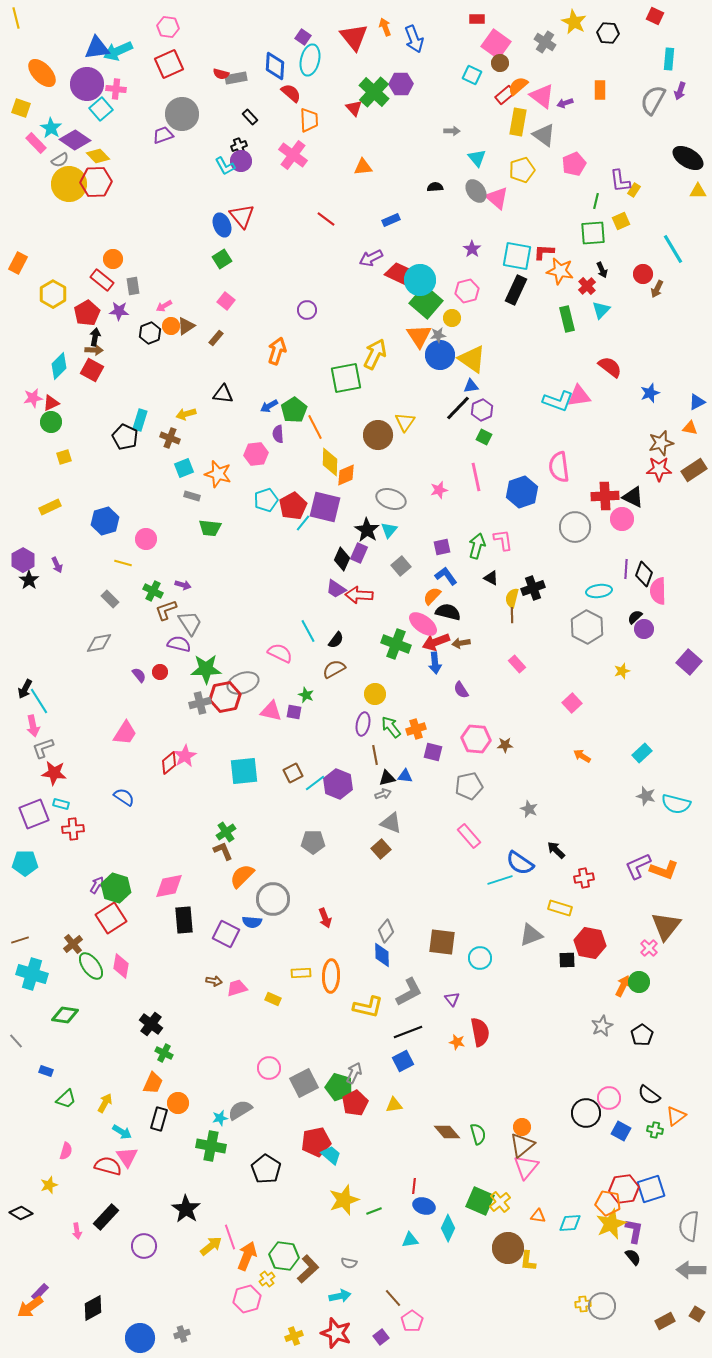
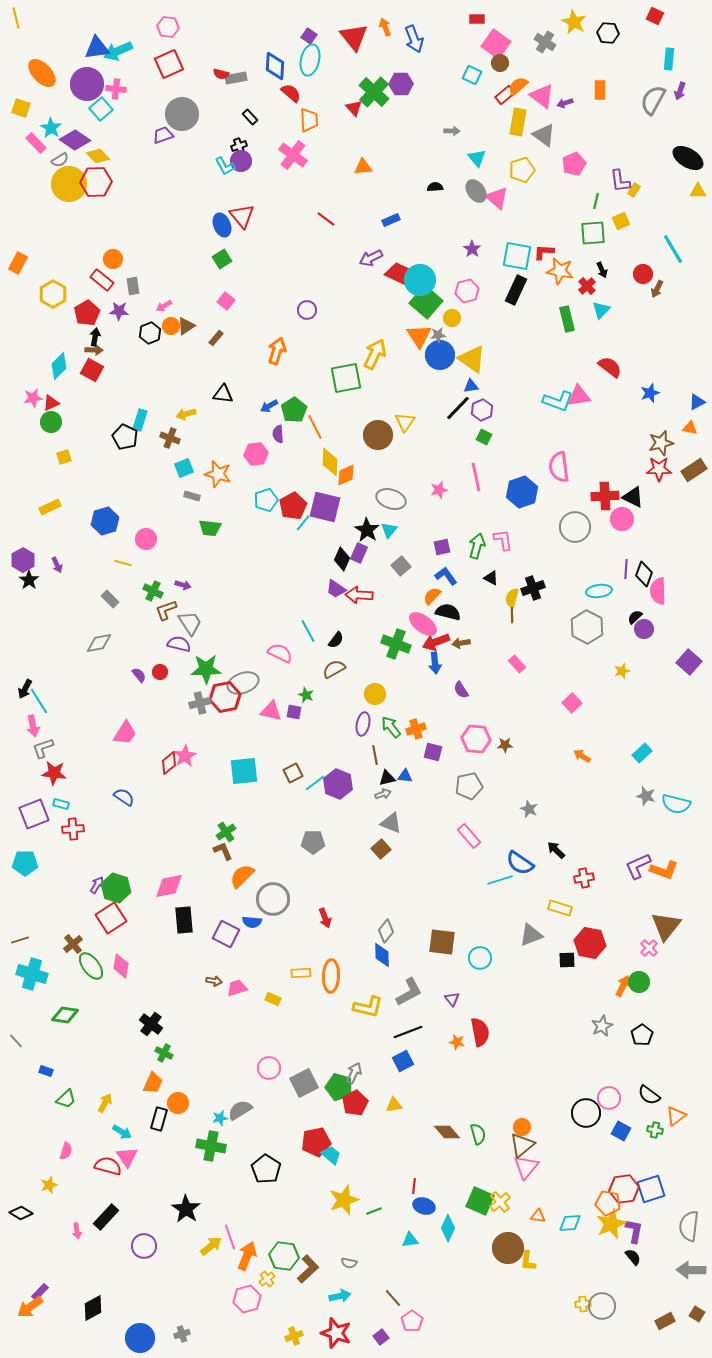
purple square at (303, 37): moved 6 px right, 1 px up
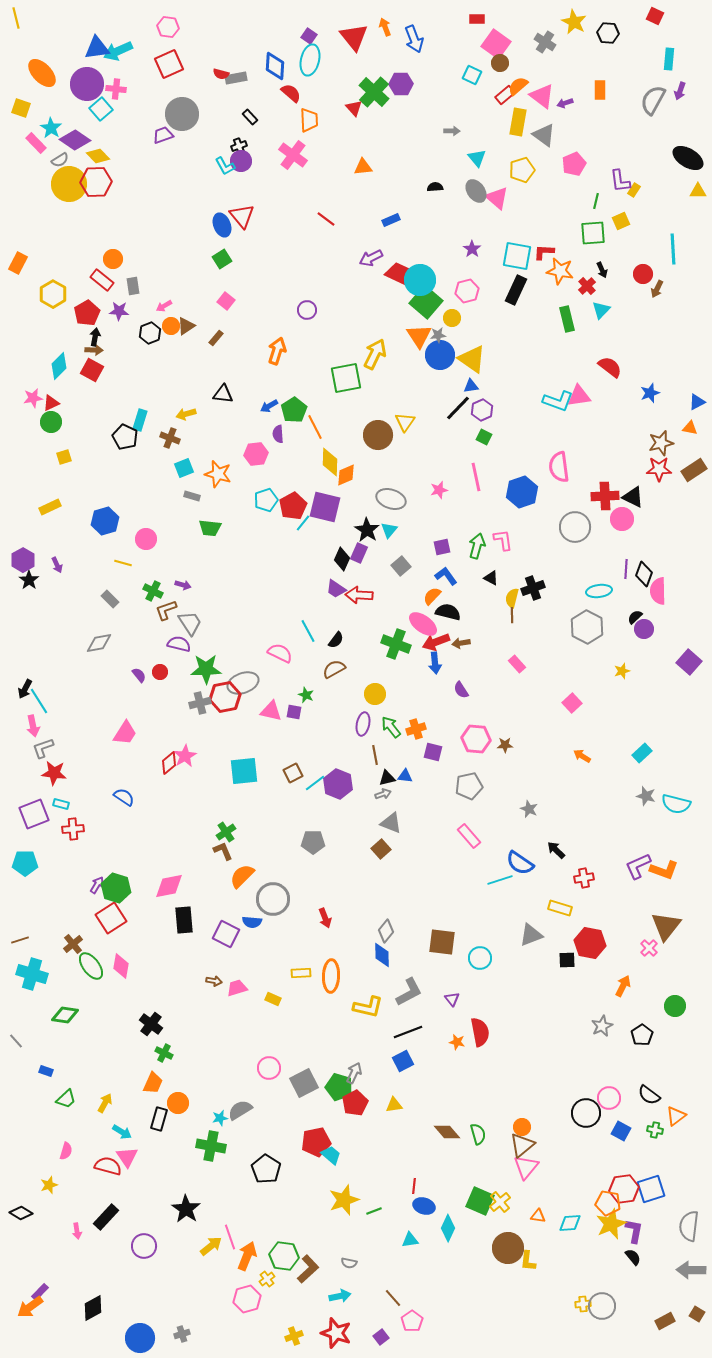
cyan line at (673, 249): rotated 28 degrees clockwise
green circle at (639, 982): moved 36 px right, 24 px down
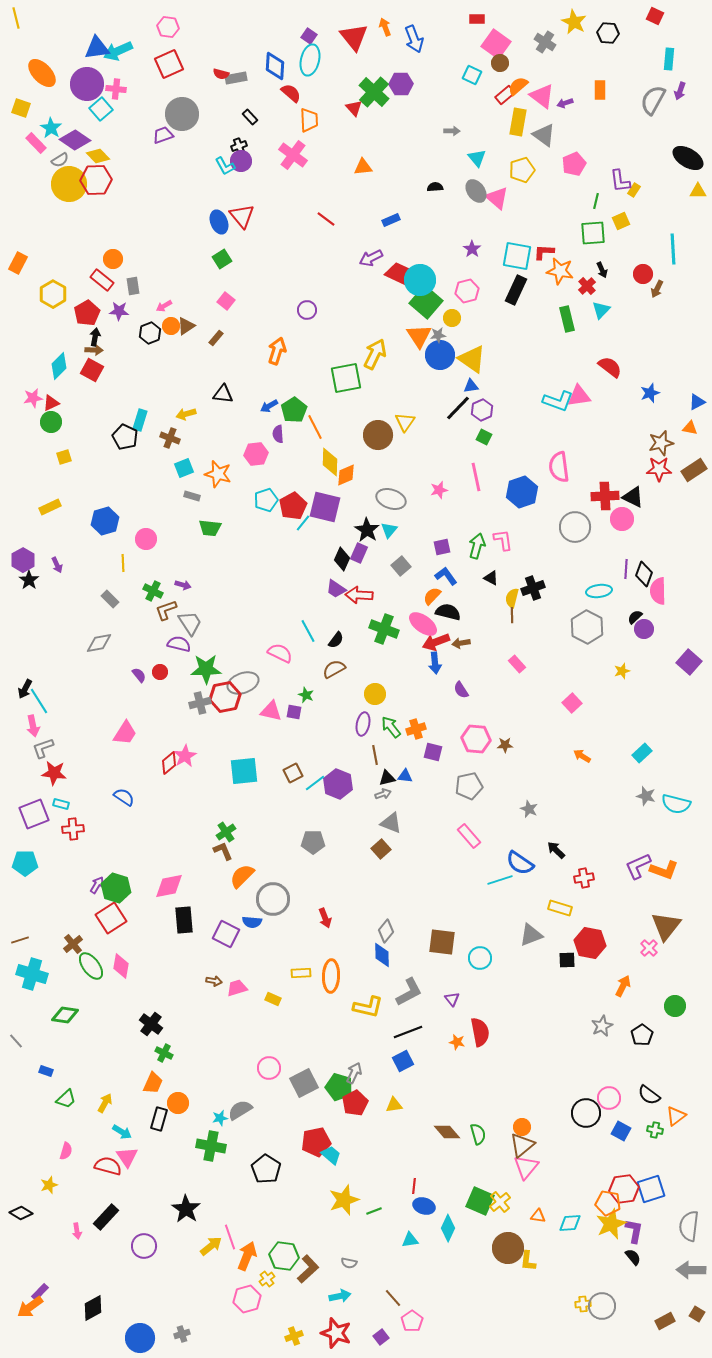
red hexagon at (96, 182): moved 2 px up
blue ellipse at (222, 225): moved 3 px left, 3 px up
yellow line at (123, 563): rotated 72 degrees clockwise
green cross at (396, 644): moved 12 px left, 15 px up
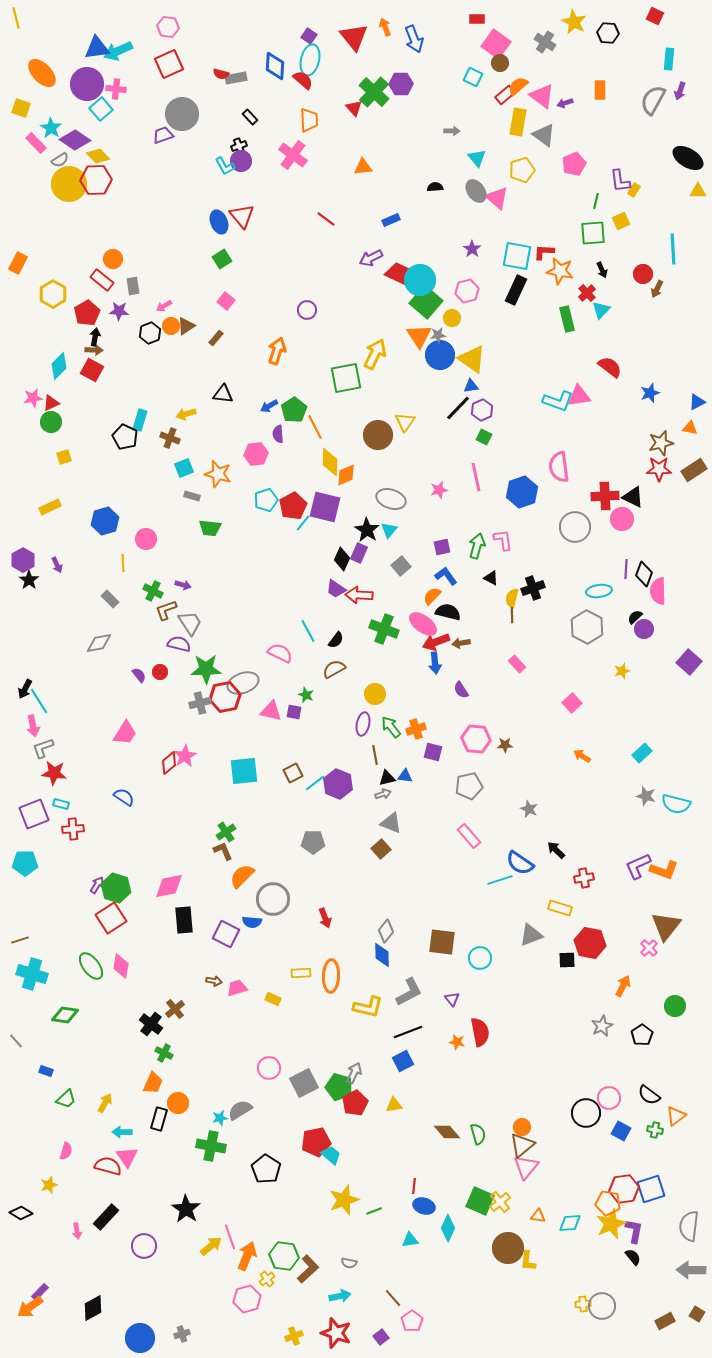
cyan square at (472, 75): moved 1 px right, 2 px down
red semicircle at (291, 93): moved 12 px right, 13 px up
red cross at (587, 286): moved 7 px down
brown cross at (73, 944): moved 102 px right, 65 px down
cyan arrow at (122, 1132): rotated 150 degrees clockwise
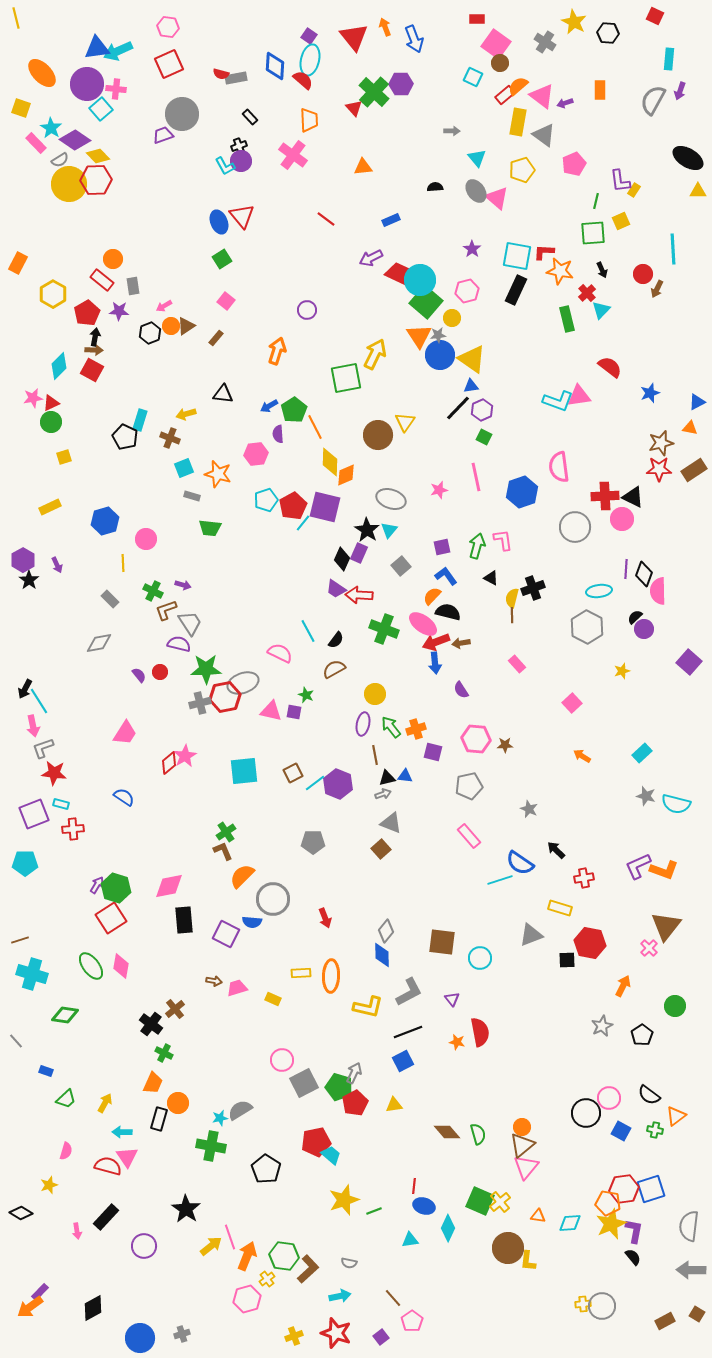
pink circle at (269, 1068): moved 13 px right, 8 px up
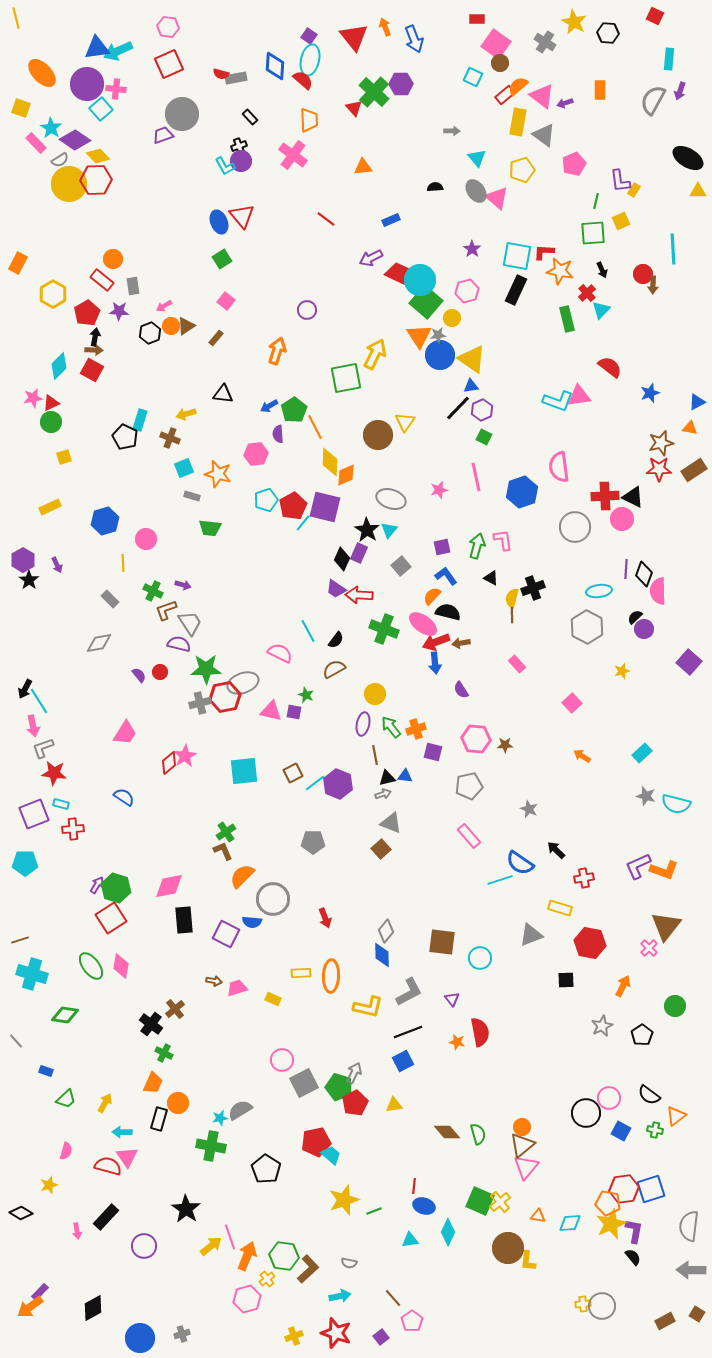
brown arrow at (657, 289): moved 4 px left, 4 px up; rotated 24 degrees counterclockwise
black square at (567, 960): moved 1 px left, 20 px down
cyan diamond at (448, 1228): moved 4 px down
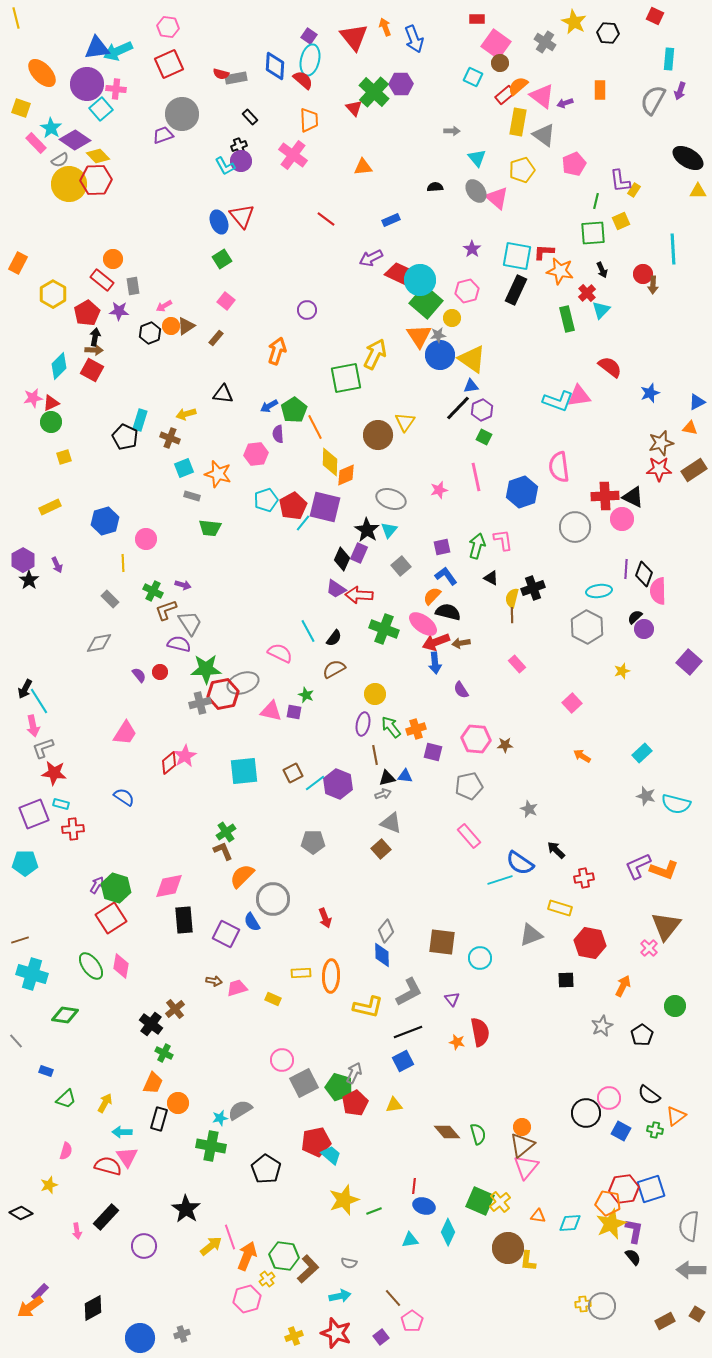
black semicircle at (336, 640): moved 2 px left, 2 px up
red hexagon at (225, 697): moved 2 px left, 3 px up
blue semicircle at (252, 922): rotated 54 degrees clockwise
